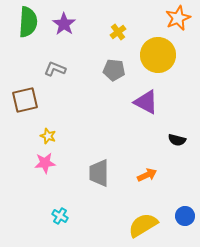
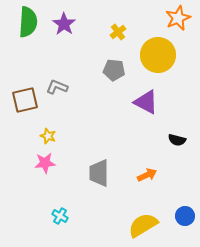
gray L-shape: moved 2 px right, 18 px down
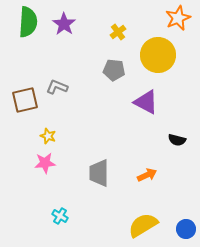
blue circle: moved 1 px right, 13 px down
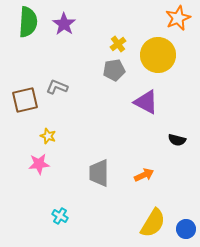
yellow cross: moved 12 px down
gray pentagon: rotated 15 degrees counterclockwise
pink star: moved 6 px left, 1 px down
orange arrow: moved 3 px left
yellow semicircle: moved 10 px right, 2 px up; rotated 152 degrees clockwise
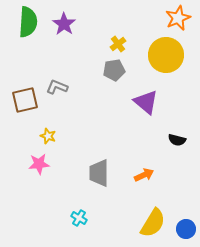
yellow circle: moved 8 px right
purple triangle: rotated 12 degrees clockwise
cyan cross: moved 19 px right, 2 px down
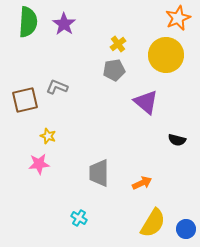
orange arrow: moved 2 px left, 8 px down
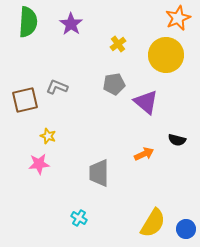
purple star: moved 7 px right
gray pentagon: moved 14 px down
orange arrow: moved 2 px right, 29 px up
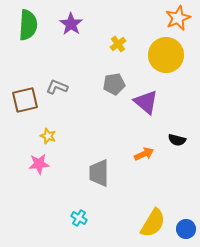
green semicircle: moved 3 px down
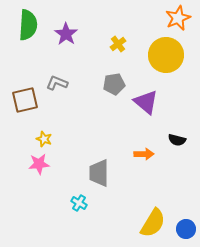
purple star: moved 5 px left, 10 px down
gray L-shape: moved 4 px up
yellow star: moved 4 px left, 3 px down
orange arrow: rotated 24 degrees clockwise
cyan cross: moved 15 px up
